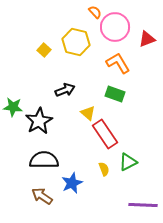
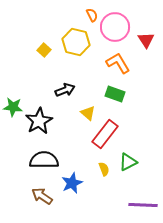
orange semicircle: moved 3 px left, 3 px down; rotated 16 degrees clockwise
red triangle: moved 1 px left, 1 px down; rotated 42 degrees counterclockwise
red rectangle: rotated 72 degrees clockwise
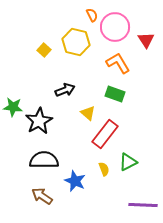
blue star: moved 3 px right, 2 px up; rotated 25 degrees counterclockwise
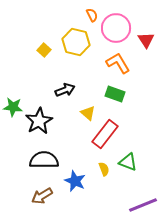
pink circle: moved 1 px right, 1 px down
green triangle: rotated 48 degrees clockwise
brown arrow: rotated 65 degrees counterclockwise
purple line: rotated 24 degrees counterclockwise
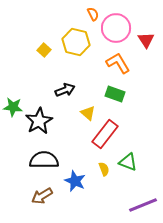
orange semicircle: moved 1 px right, 1 px up
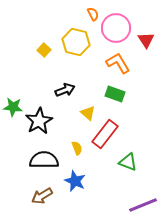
yellow semicircle: moved 27 px left, 21 px up
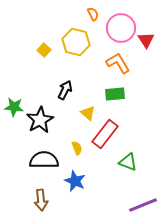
pink circle: moved 5 px right
black arrow: rotated 42 degrees counterclockwise
green rectangle: rotated 24 degrees counterclockwise
green star: moved 1 px right
black star: moved 1 px right, 1 px up
brown arrow: moved 1 px left, 4 px down; rotated 65 degrees counterclockwise
